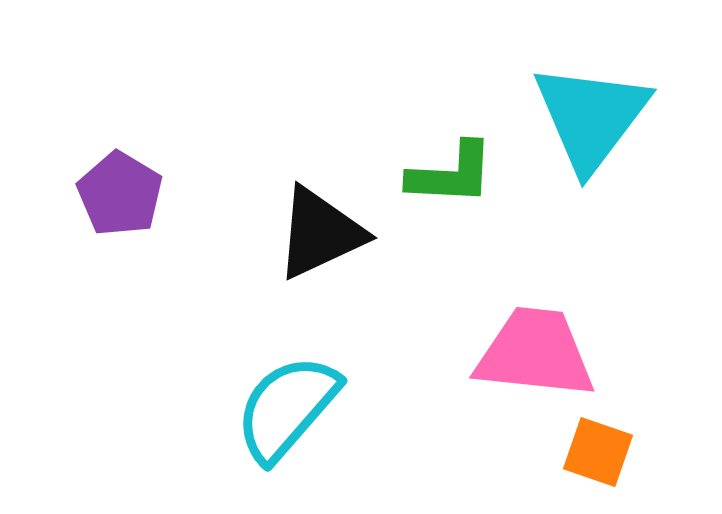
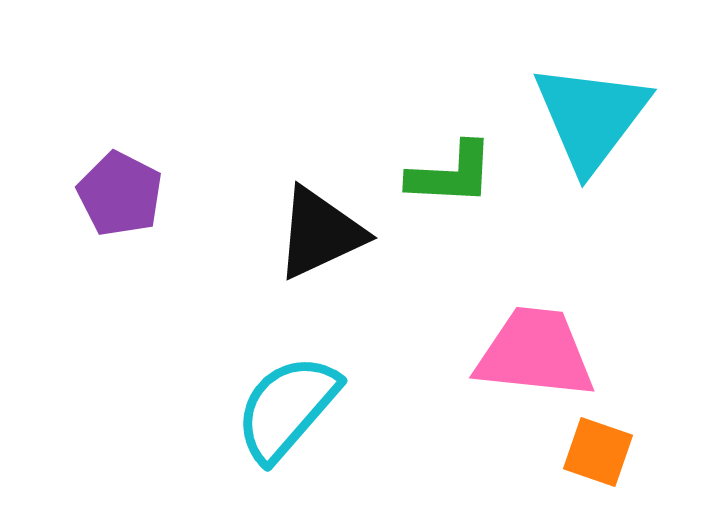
purple pentagon: rotated 4 degrees counterclockwise
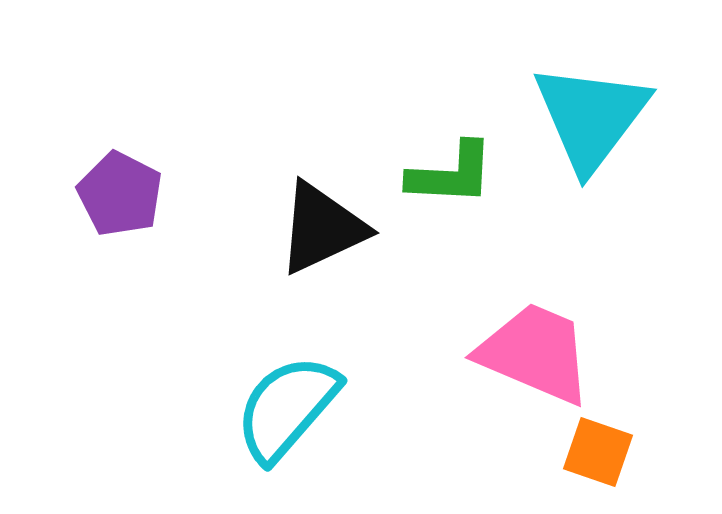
black triangle: moved 2 px right, 5 px up
pink trapezoid: rotated 17 degrees clockwise
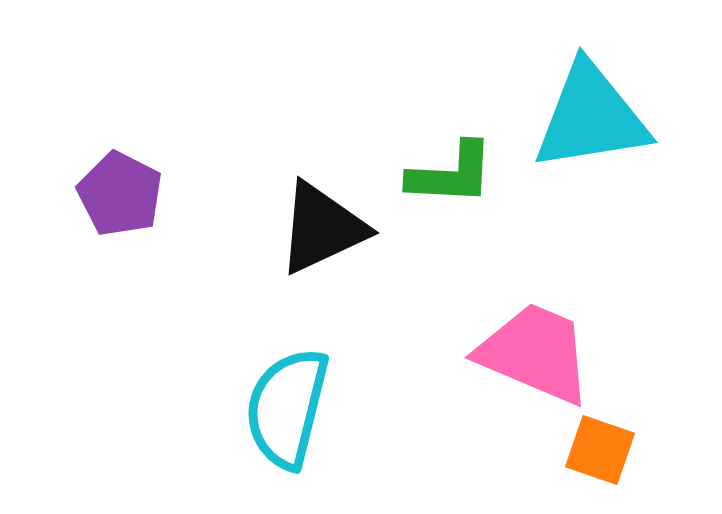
cyan triangle: rotated 44 degrees clockwise
cyan semicircle: rotated 27 degrees counterclockwise
orange square: moved 2 px right, 2 px up
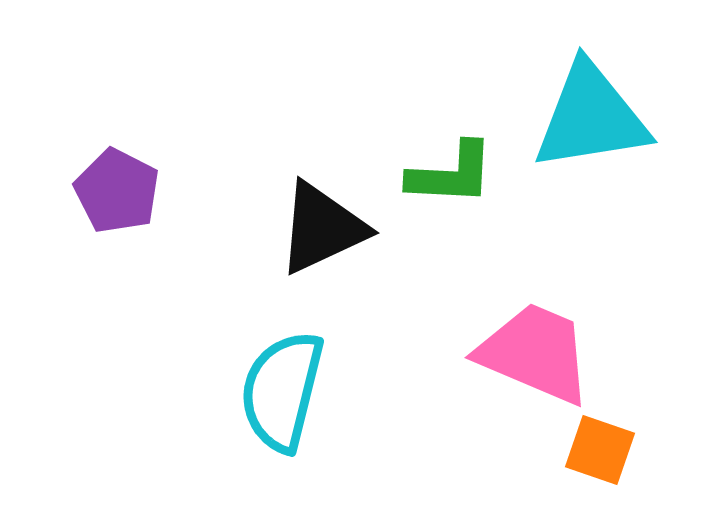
purple pentagon: moved 3 px left, 3 px up
cyan semicircle: moved 5 px left, 17 px up
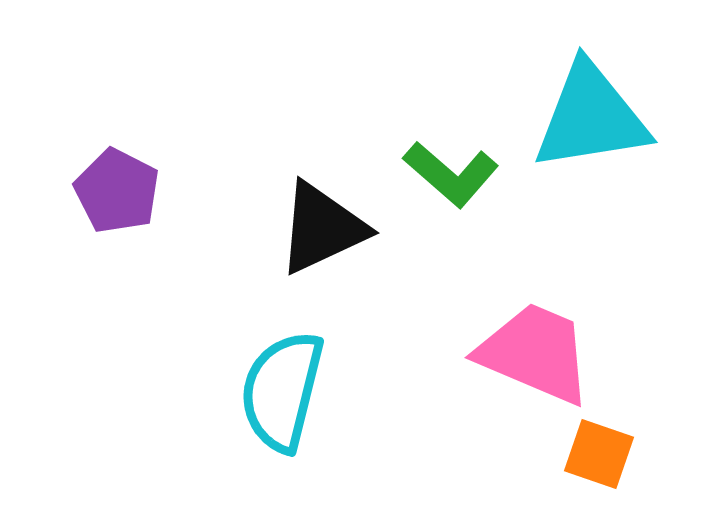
green L-shape: rotated 38 degrees clockwise
orange square: moved 1 px left, 4 px down
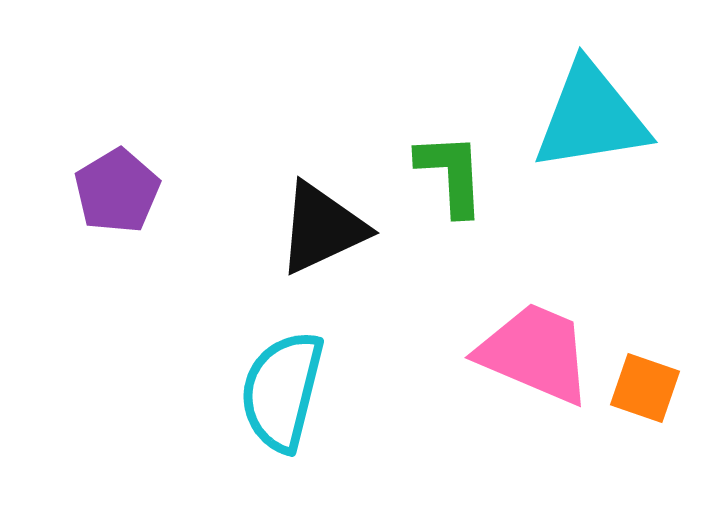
green L-shape: rotated 134 degrees counterclockwise
purple pentagon: rotated 14 degrees clockwise
orange square: moved 46 px right, 66 px up
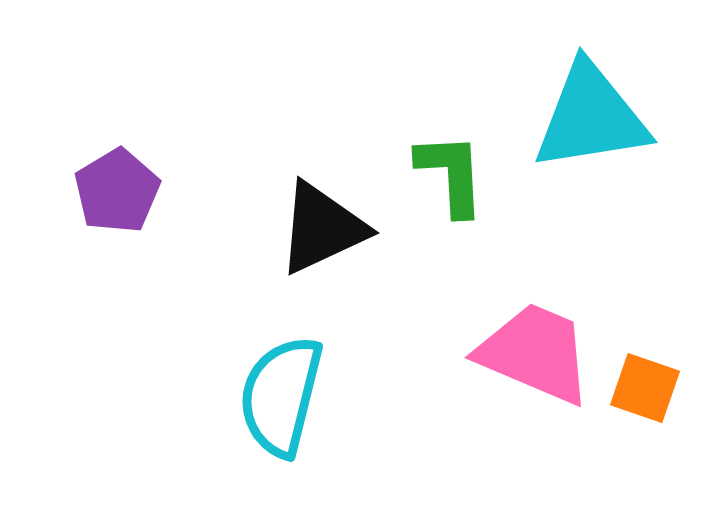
cyan semicircle: moved 1 px left, 5 px down
